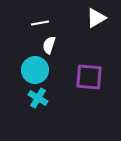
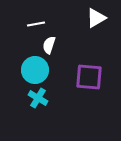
white line: moved 4 px left, 1 px down
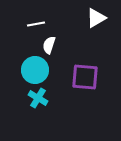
purple square: moved 4 px left
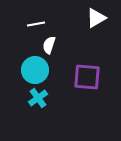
purple square: moved 2 px right
cyan cross: rotated 24 degrees clockwise
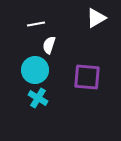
cyan cross: rotated 24 degrees counterclockwise
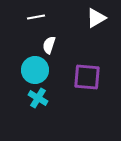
white line: moved 7 px up
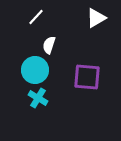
white line: rotated 36 degrees counterclockwise
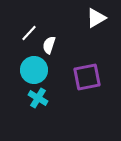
white line: moved 7 px left, 16 px down
cyan circle: moved 1 px left
purple square: rotated 16 degrees counterclockwise
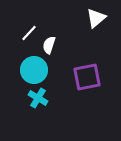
white triangle: rotated 10 degrees counterclockwise
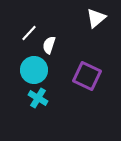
purple square: moved 1 px up; rotated 36 degrees clockwise
